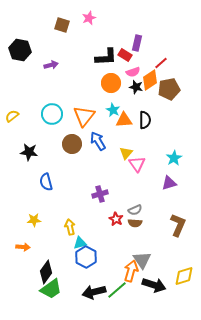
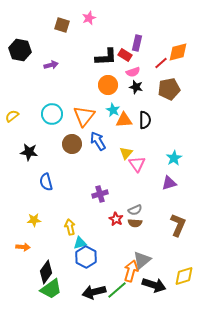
orange diamond at (150, 80): moved 28 px right, 28 px up; rotated 20 degrees clockwise
orange circle at (111, 83): moved 3 px left, 2 px down
gray triangle at (142, 260): rotated 24 degrees clockwise
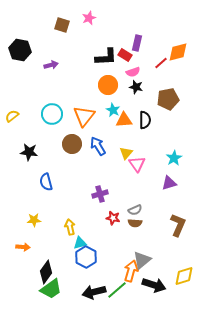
brown pentagon at (169, 89): moved 1 px left, 10 px down
blue arrow at (98, 141): moved 5 px down
red star at (116, 219): moved 3 px left, 1 px up; rotated 16 degrees counterclockwise
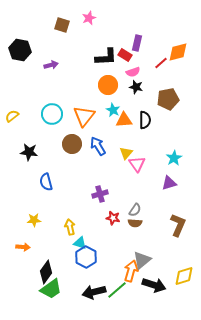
gray semicircle at (135, 210): rotated 32 degrees counterclockwise
cyan triangle at (80, 243): rotated 32 degrees clockwise
